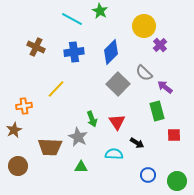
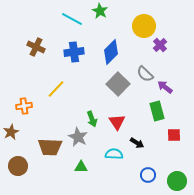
gray semicircle: moved 1 px right, 1 px down
brown star: moved 3 px left, 2 px down
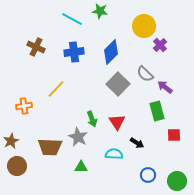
green star: rotated 21 degrees counterclockwise
brown star: moved 9 px down
brown circle: moved 1 px left
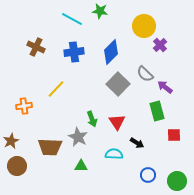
green triangle: moved 1 px up
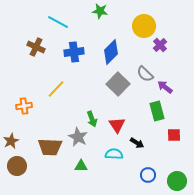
cyan line: moved 14 px left, 3 px down
red triangle: moved 3 px down
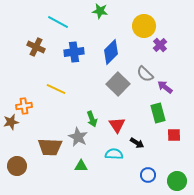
yellow line: rotated 72 degrees clockwise
green rectangle: moved 1 px right, 2 px down
brown star: moved 19 px up; rotated 14 degrees clockwise
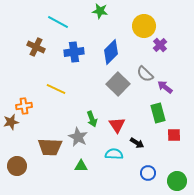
blue circle: moved 2 px up
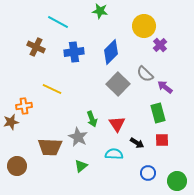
yellow line: moved 4 px left
red triangle: moved 1 px up
red square: moved 12 px left, 5 px down
green triangle: rotated 40 degrees counterclockwise
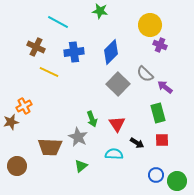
yellow circle: moved 6 px right, 1 px up
purple cross: rotated 24 degrees counterclockwise
yellow line: moved 3 px left, 17 px up
orange cross: rotated 21 degrees counterclockwise
blue circle: moved 8 px right, 2 px down
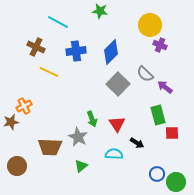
blue cross: moved 2 px right, 1 px up
green rectangle: moved 2 px down
red square: moved 10 px right, 7 px up
blue circle: moved 1 px right, 1 px up
green circle: moved 1 px left, 1 px down
